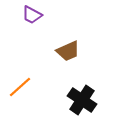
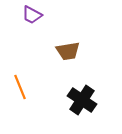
brown trapezoid: rotated 15 degrees clockwise
orange line: rotated 70 degrees counterclockwise
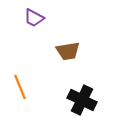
purple trapezoid: moved 2 px right, 3 px down
black cross: rotated 8 degrees counterclockwise
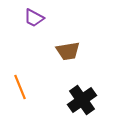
black cross: rotated 28 degrees clockwise
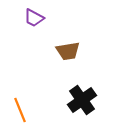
orange line: moved 23 px down
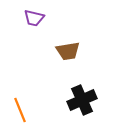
purple trapezoid: rotated 15 degrees counterclockwise
black cross: rotated 12 degrees clockwise
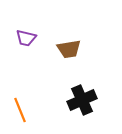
purple trapezoid: moved 8 px left, 20 px down
brown trapezoid: moved 1 px right, 2 px up
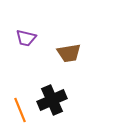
brown trapezoid: moved 4 px down
black cross: moved 30 px left
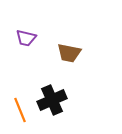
brown trapezoid: rotated 20 degrees clockwise
